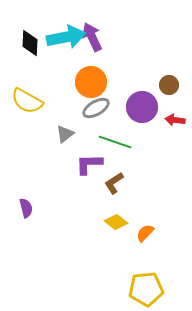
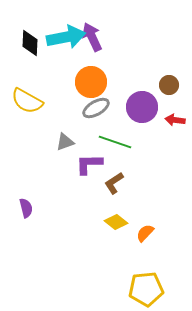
gray triangle: moved 8 px down; rotated 18 degrees clockwise
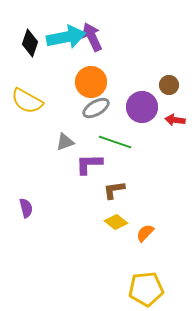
black diamond: rotated 16 degrees clockwise
brown L-shape: moved 7 px down; rotated 25 degrees clockwise
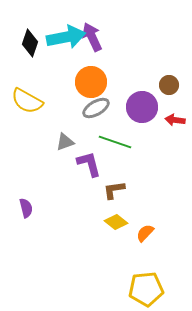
purple L-shape: rotated 76 degrees clockwise
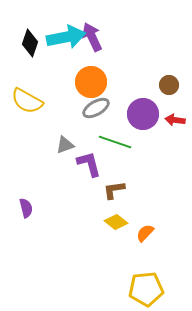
purple circle: moved 1 px right, 7 px down
gray triangle: moved 3 px down
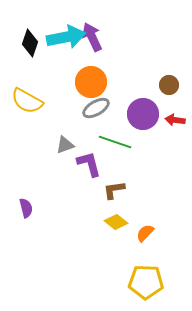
yellow pentagon: moved 7 px up; rotated 8 degrees clockwise
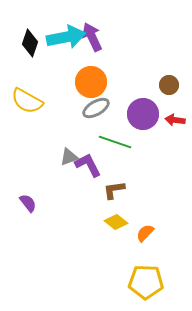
gray triangle: moved 4 px right, 12 px down
purple L-shape: moved 1 px left, 1 px down; rotated 12 degrees counterclockwise
purple semicircle: moved 2 px right, 5 px up; rotated 24 degrees counterclockwise
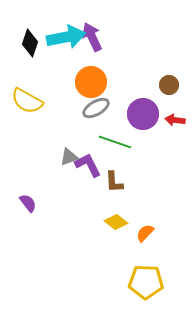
brown L-shape: moved 8 px up; rotated 85 degrees counterclockwise
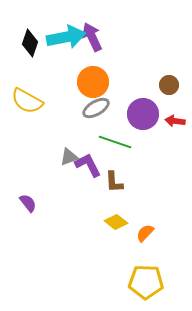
orange circle: moved 2 px right
red arrow: moved 1 px down
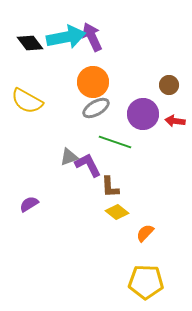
black diamond: rotated 56 degrees counterclockwise
brown L-shape: moved 4 px left, 5 px down
purple semicircle: moved 1 px right, 1 px down; rotated 84 degrees counterclockwise
yellow diamond: moved 1 px right, 10 px up
